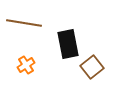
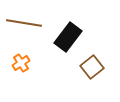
black rectangle: moved 7 px up; rotated 48 degrees clockwise
orange cross: moved 5 px left, 2 px up
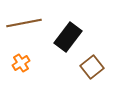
brown line: rotated 20 degrees counterclockwise
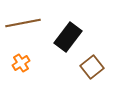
brown line: moved 1 px left
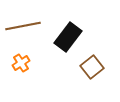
brown line: moved 3 px down
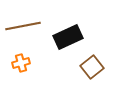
black rectangle: rotated 28 degrees clockwise
orange cross: rotated 18 degrees clockwise
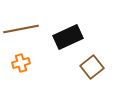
brown line: moved 2 px left, 3 px down
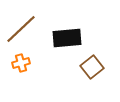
brown line: rotated 32 degrees counterclockwise
black rectangle: moved 1 px left, 1 px down; rotated 20 degrees clockwise
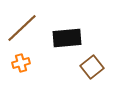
brown line: moved 1 px right, 1 px up
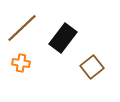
black rectangle: moved 4 px left; rotated 48 degrees counterclockwise
orange cross: rotated 24 degrees clockwise
